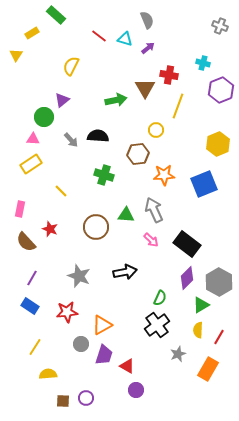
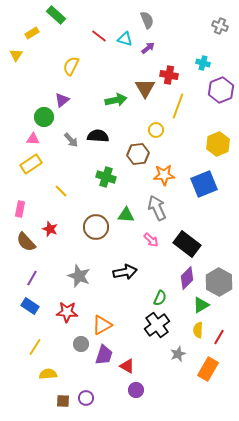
green cross at (104, 175): moved 2 px right, 2 px down
gray arrow at (154, 210): moved 3 px right, 2 px up
red star at (67, 312): rotated 10 degrees clockwise
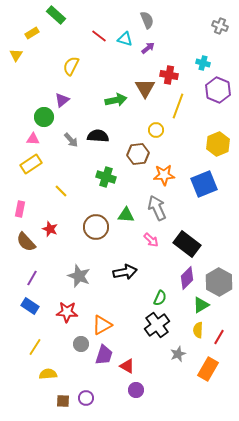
purple hexagon at (221, 90): moved 3 px left; rotated 15 degrees counterclockwise
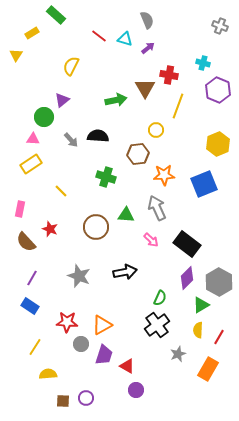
red star at (67, 312): moved 10 px down
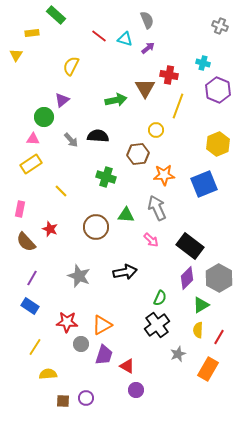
yellow rectangle at (32, 33): rotated 24 degrees clockwise
black rectangle at (187, 244): moved 3 px right, 2 px down
gray hexagon at (219, 282): moved 4 px up
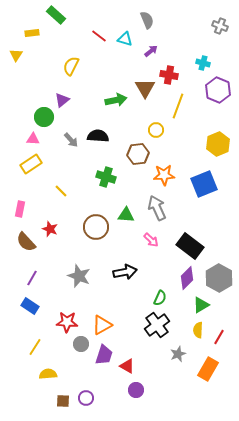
purple arrow at (148, 48): moved 3 px right, 3 px down
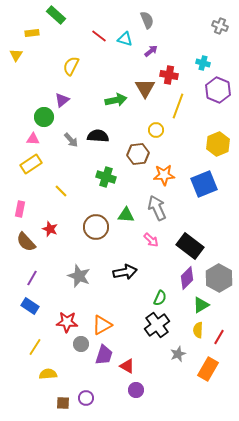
brown square at (63, 401): moved 2 px down
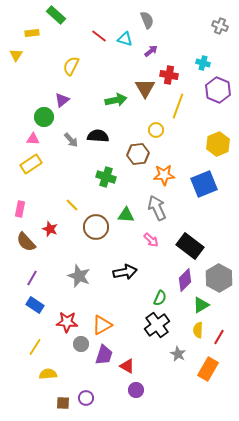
yellow line at (61, 191): moved 11 px right, 14 px down
purple diamond at (187, 278): moved 2 px left, 2 px down
blue rectangle at (30, 306): moved 5 px right, 1 px up
gray star at (178, 354): rotated 21 degrees counterclockwise
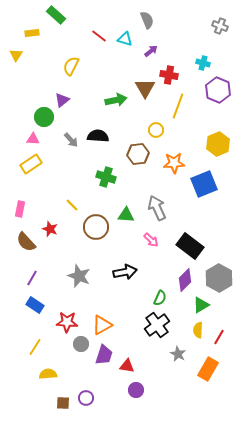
orange star at (164, 175): moved 10 px right, 12 px up
red triangle at (127, 366): rotated 21 degrees counterclockwise
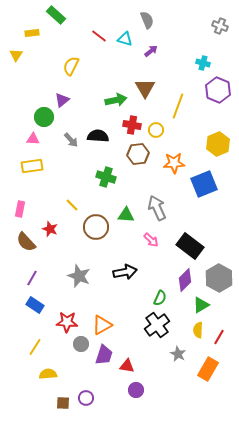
red cross at (169, 75): moved 37 px left, 50 px down
yellow rectangle at (31, 164): moved 1 px right, 2 px down; rotated 25 degrees clockwise
